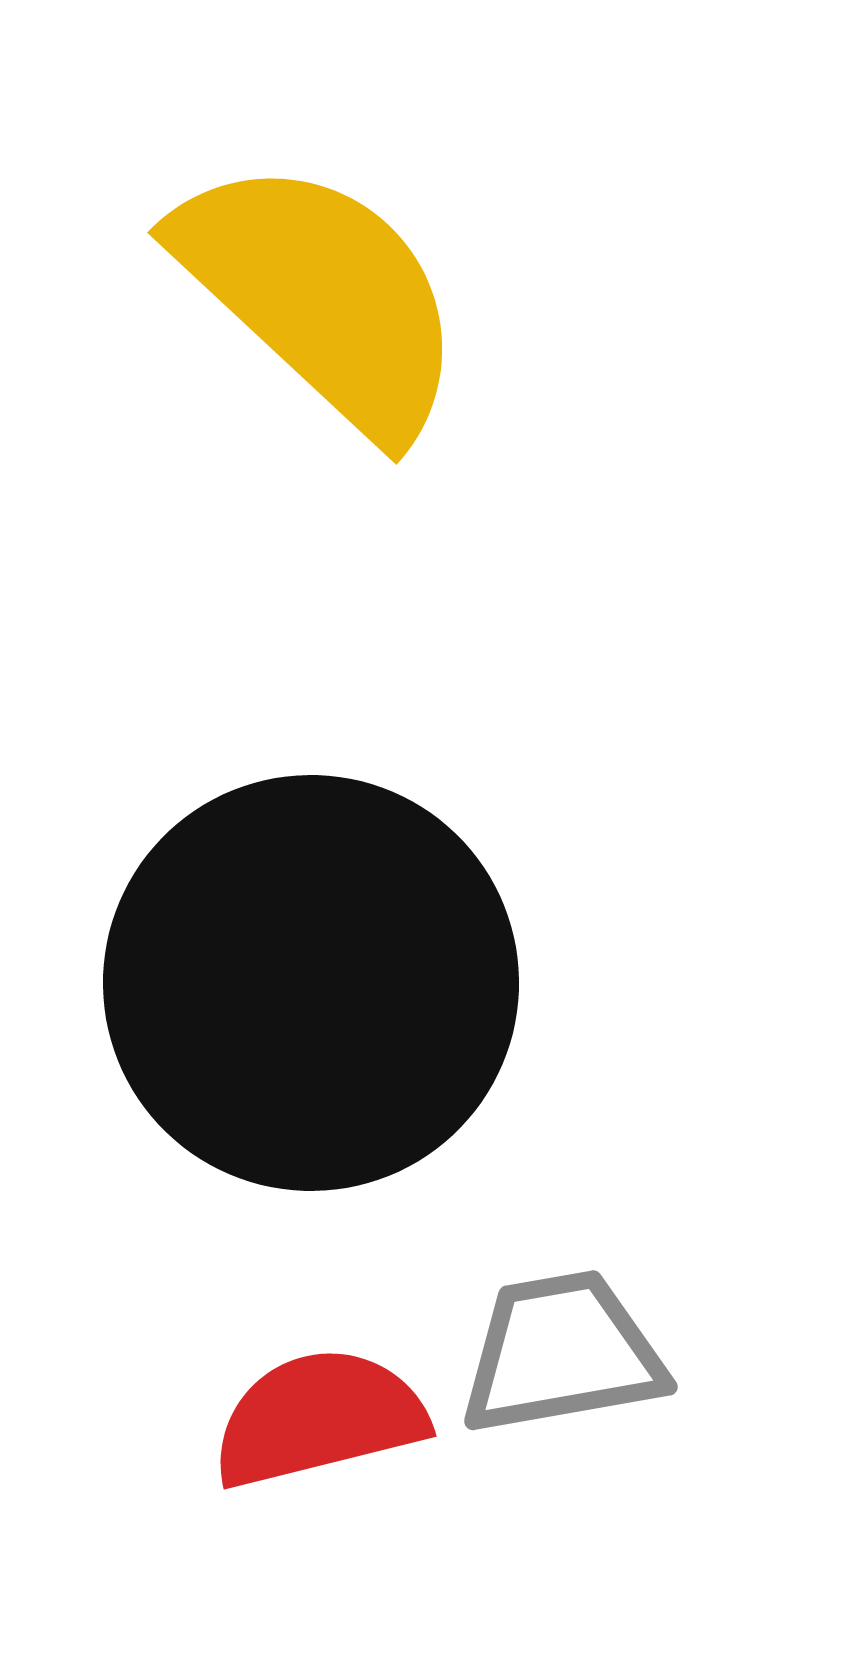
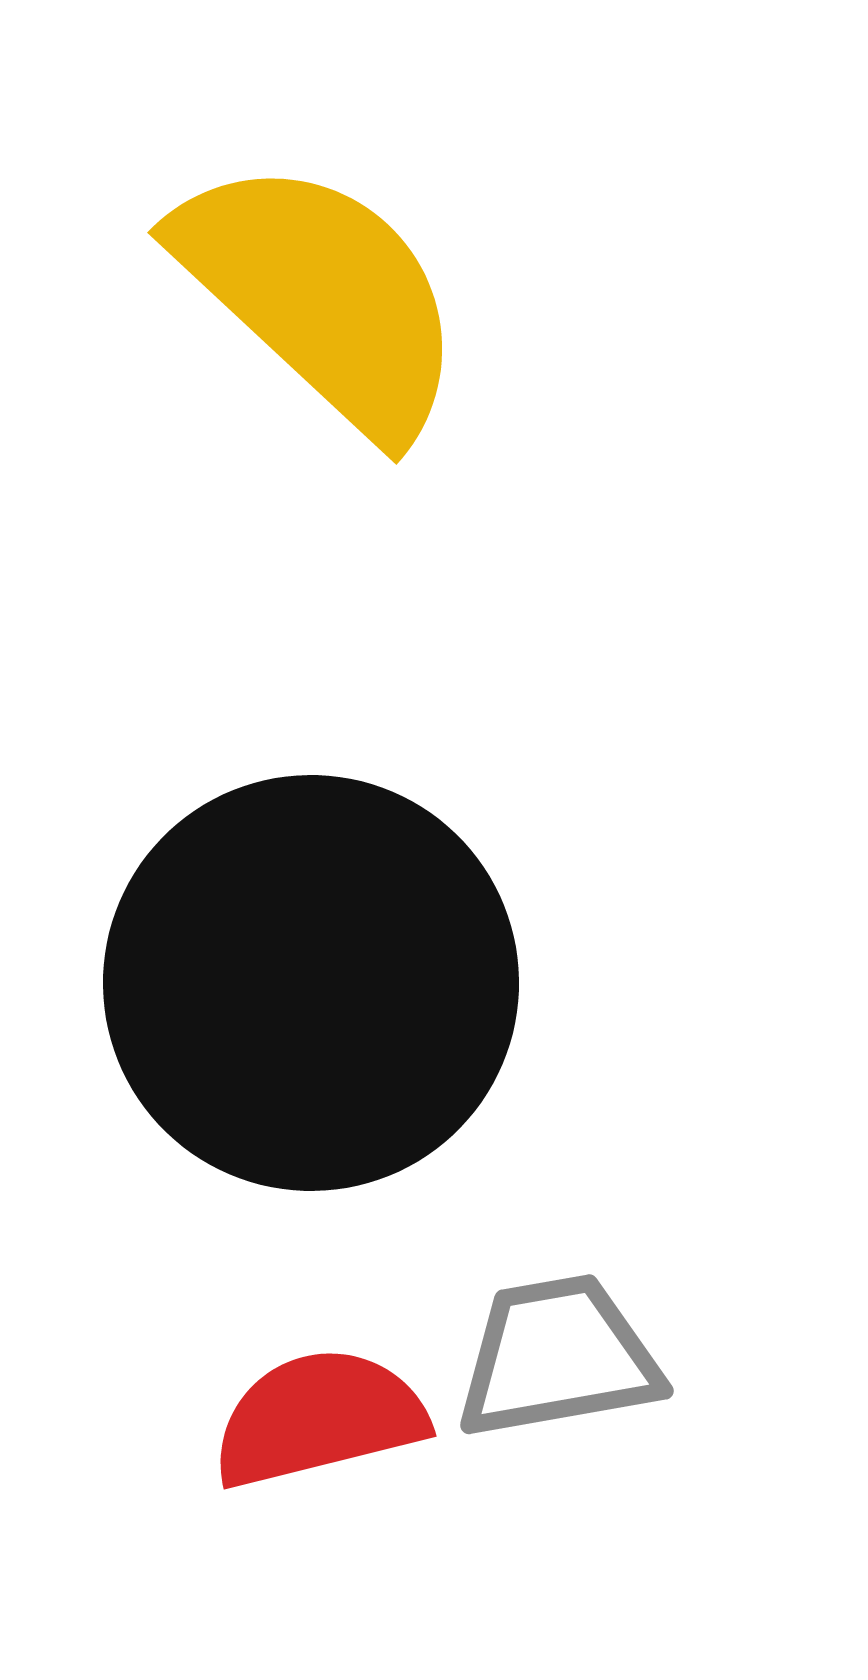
gray trapezoid: moved 4 px left, 4 px down
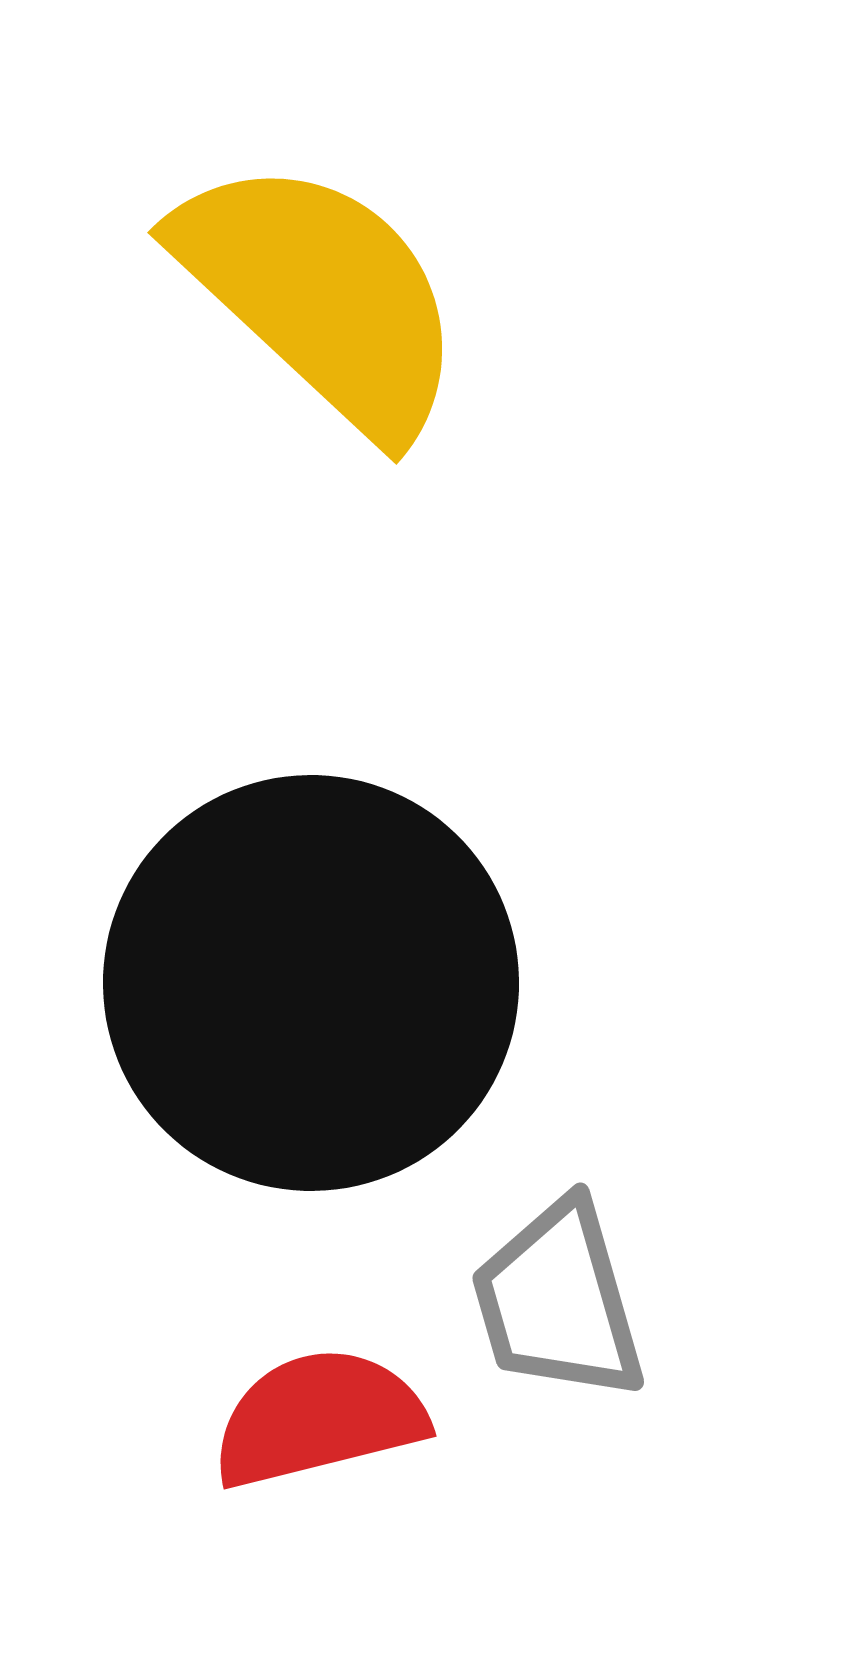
gray trapezoid: moved 56 px up; rotated 96 degrees counterclockwise
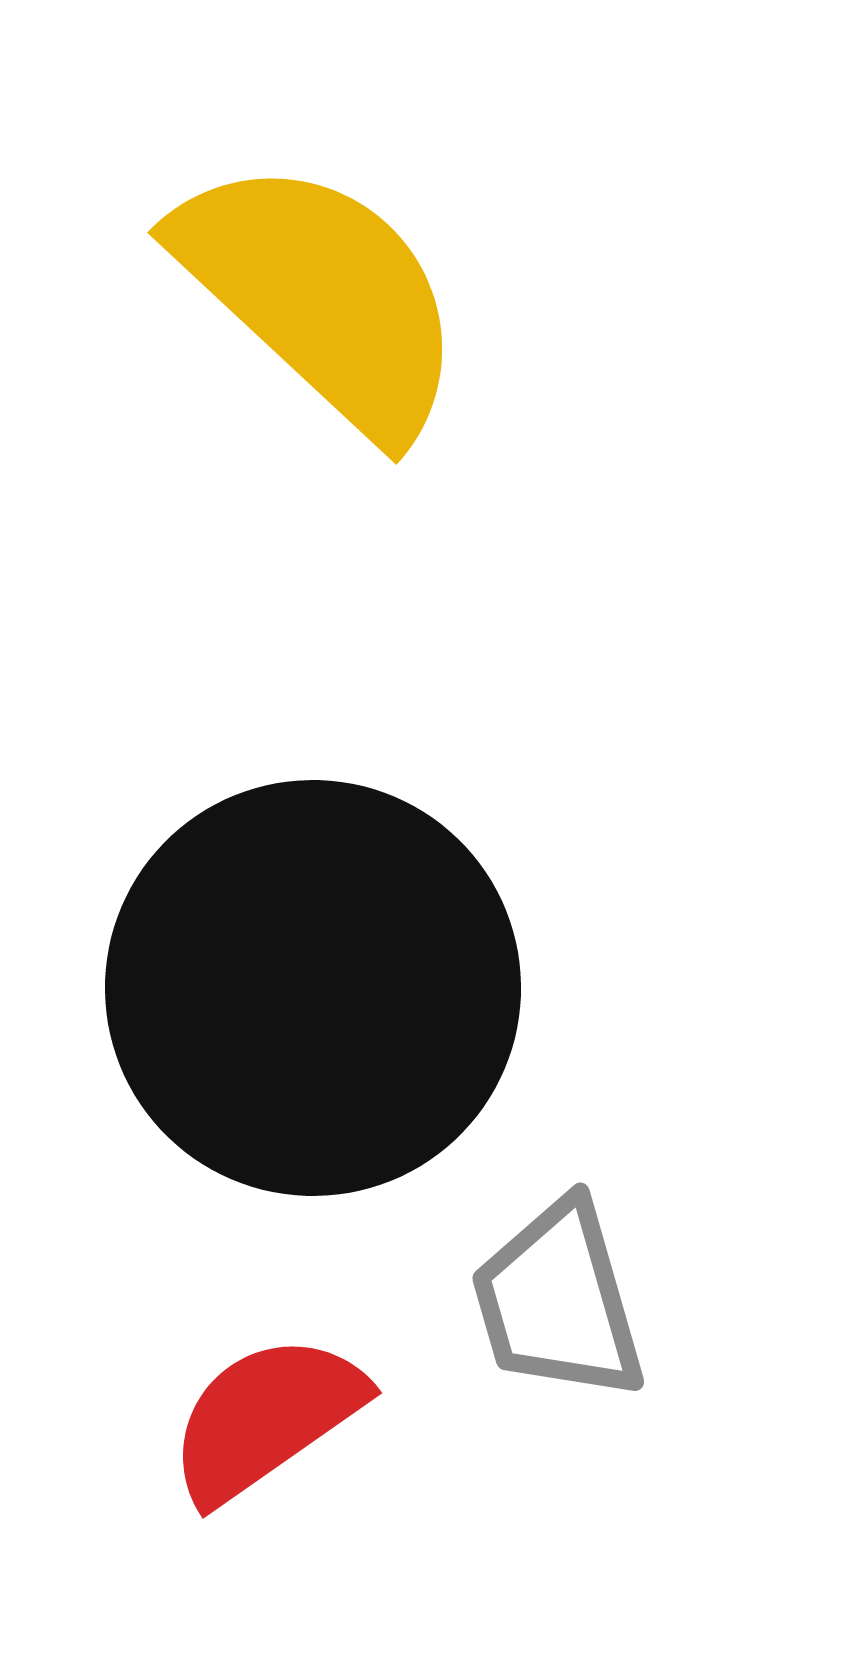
black circle: moved 2 px right, 5 px down
red semicircle: moved 53 px left; rotated 21 degrees counterclockwise
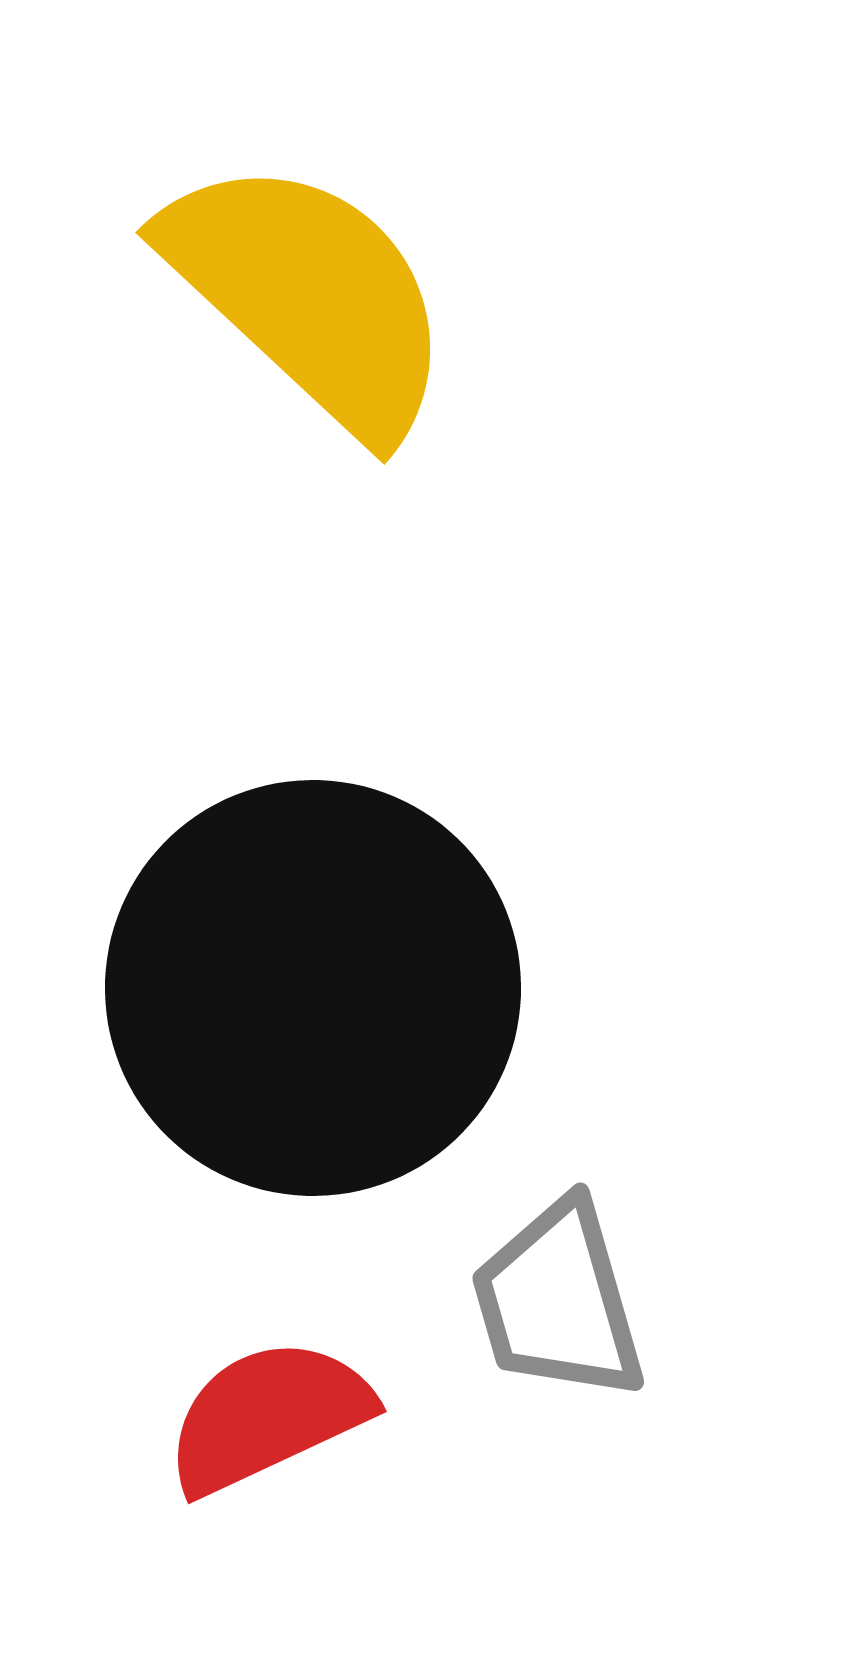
yellow semicircle: moved 12 px left
red semicircle: moved 2 px right, 2 px up; rotated 10 degrees clockwise
